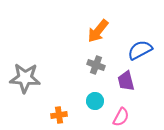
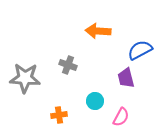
orange arrow: rotated 55 degrees clockwise
gray cross: moved 28 px left
purple trapezoid: moved 3 px up
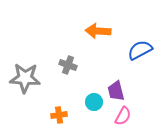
purple trapezoid: moved 10 px left, 13 px down
cyan circle: moved 1 px left, 1 px down
pink semicircle: moved 2 px right, 1 px up
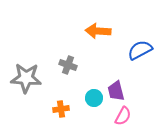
gray star: moved 1 px right
cyan circle: moved 4 px up
orange cross: moved 2 px right, 6 px up
